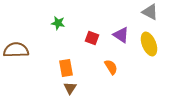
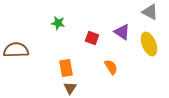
purple triangle: moved 1 px right, 3 px up
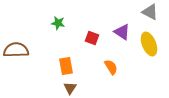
orange rectangle: moved 2 px up
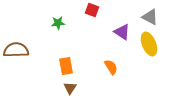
gray triangle: moved 5 px down
green star: rotated 16 degrees counterclockwise
red square: moved 28 px up
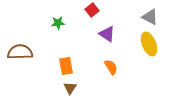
red square: rotated 32 degrees clockwise
purple triangle: moved 15 px left, 2 px down
brown semicircle: moved 4 px right, 2 px down
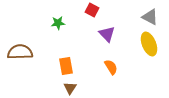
red square: rotated 24 degrees counterclockwise
purple triangle: rotated 12 degrees clockwise
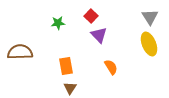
red square: moved 1 px left, 6 px down; rotated 16 degrees clockwise
gray triangle: rotated 30 degrees clockwise
purple triangle: moved 8 px left, 1 px down
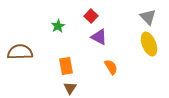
gray triangle: moved 2 px left; rotated 12 degrees counterclockwise
green star: moved 3 px down; rotated 24 degrees counterclockwise
purple triangle: moved 2 px down; rotated 18 degrees counterclockwise
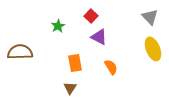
gray triangle: moved 2 px right
yellow ellipse: moved 4 px right, 5 px down
orange rectangle: moved 9 px right, 3 px up
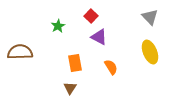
yellow ellipse: moved 3 px left, 3 px down
